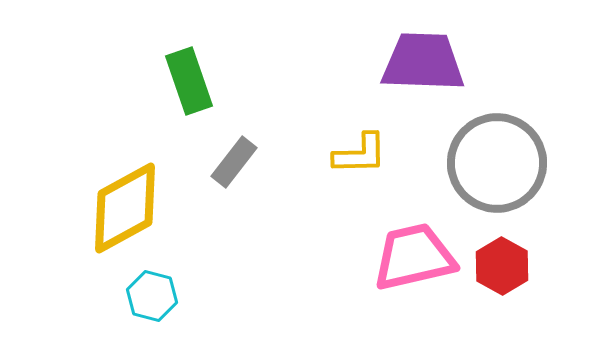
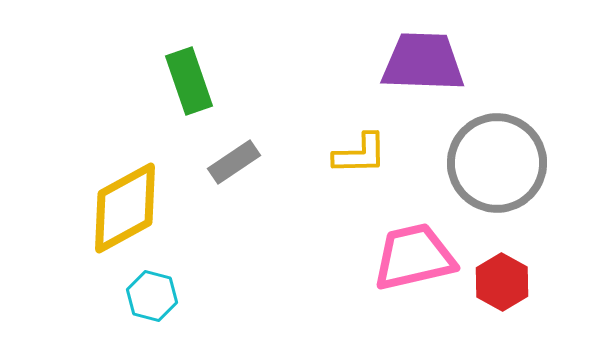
gray rectangle: rotated 18 degrees clockwise
red hexagon: moved 16 px down
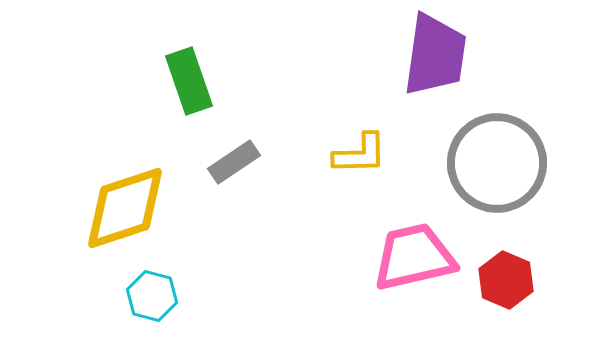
purple trapezoid: moved 12 px right, 7 px up; rotated 96 degrees clockwise
yellow diamond: rotated 10 degrees clockwise
red hexagon: moved 4 px right, 2 px up; rotated 6 degrees counterclockwise
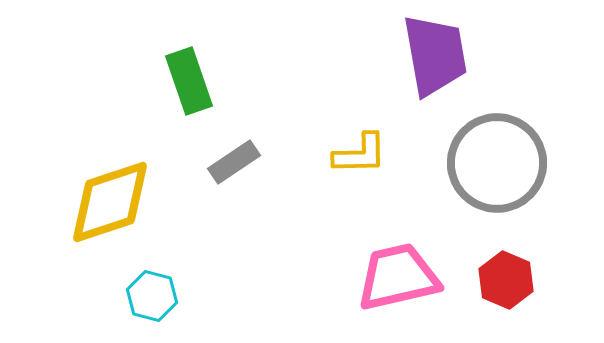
purple trapezoid: rotated 18 degrees counterclockwise
yellow diamond: moved 15 px left, 6 px up
pink trapezoid: moved 16 px left, 20 px down
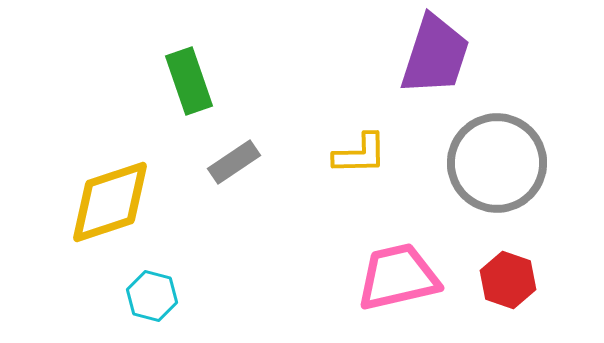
purple trapezoid: rotated 28 degrees clockwise
red hexagon: moved 2 px right; rotated 4 degrees counterclockwise
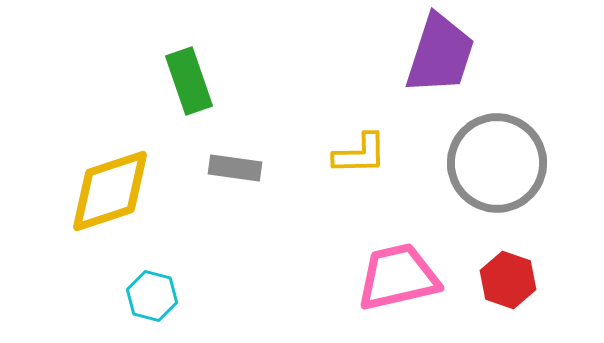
purple trapezoid: moved 5 px right, 1 px up
gray rectangle: moved 1 px right, 6 px down; rotated 42 degrees clockwise
yellow diamond: moved 11 px up
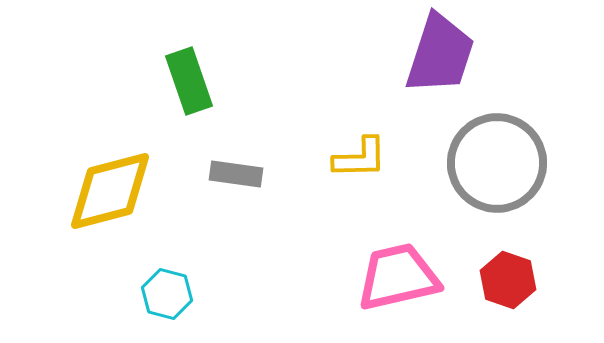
yellow L-shape: moved 4 px down
gray rectangle: moved 1 px right, 6 px down
yellow diamond: rotated 4 degrees clockwise
cyan hexagon: moved 15 px right, 2 px up
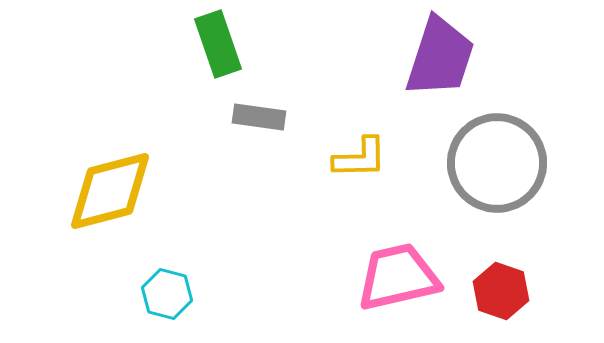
purple trapezoid: moved 3 px down
green rectangle: moved 29 px right, 37 px up
gray rectangle: moved 23 px right, 57 px up
red hexagon: moved 7 px left, 11 px down
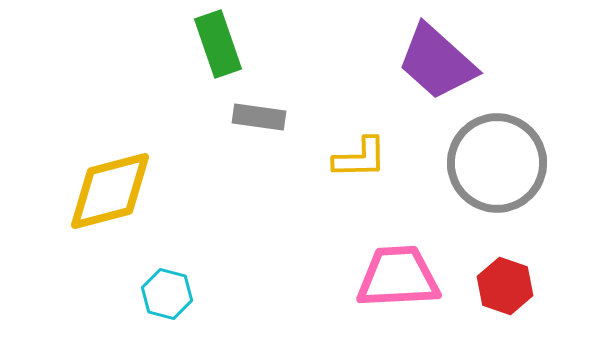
purple trapezoid: moved 3 px left, 5 px down; rotated 114 degrees clockwise
pink trapezoid: rotated 10 degrees clockwise
red hexagon: moved 4 px right, 5 px up
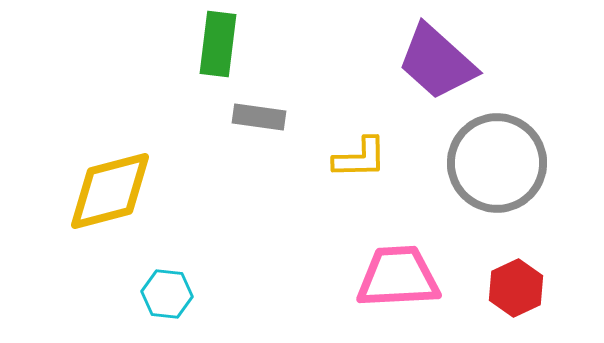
green rectangle: rotated 26 degrees clockwise
red hexagon: moved 11 px right, 2 px down; rotated 16 degrees clockwise
cyan hexagon: rotated 9 degrees counterclockwise
